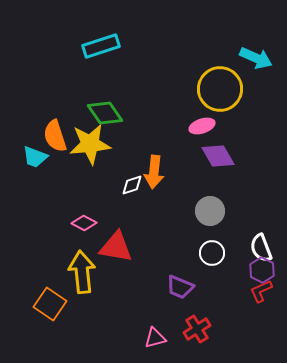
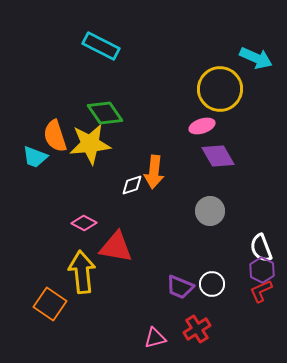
cyan rectangle: rotated 45 degrees clockwise
white circle: moved 31 px down
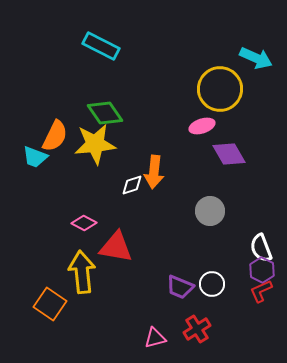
orange semicircle: rotated 136 degrees counterclockwise
yellow star: moved 5 px right
purple diamond: moved 11 px right, 2 px up
